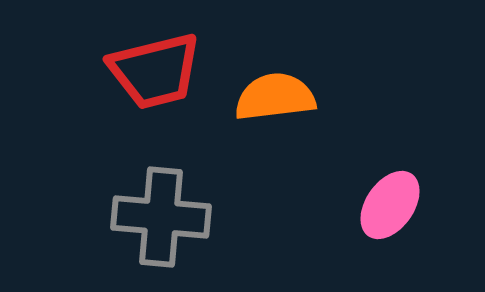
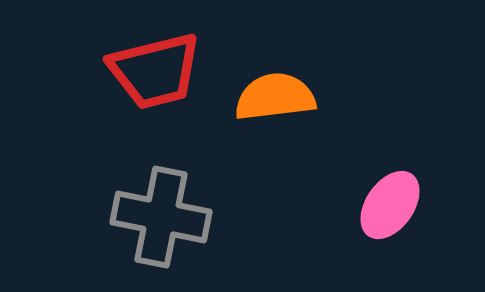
gray cross: rotated 6 degrees clockwise
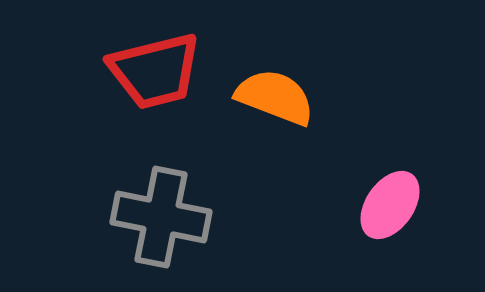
orange semicircle: rotated 28 degrees clockwise
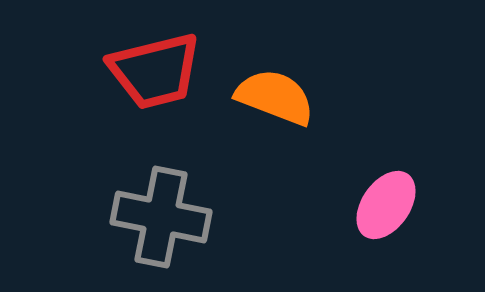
pink ellipse: moved 4 px left
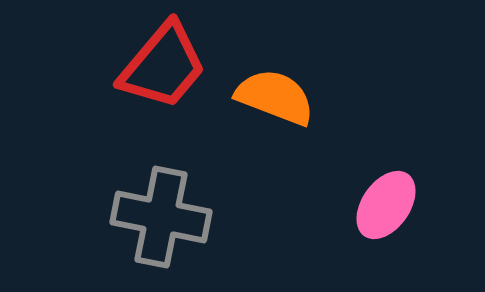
red trapezoid: moved 8 px right, 5 px up; rotated 36 degrees counterclockwise
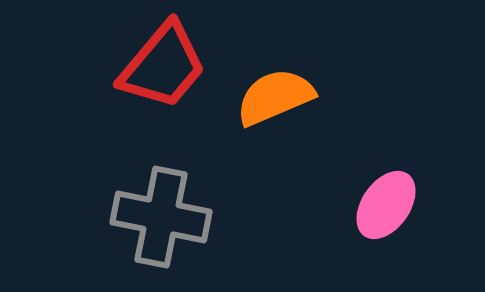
orange semicircle: rotated 44 degrees counterclockwise
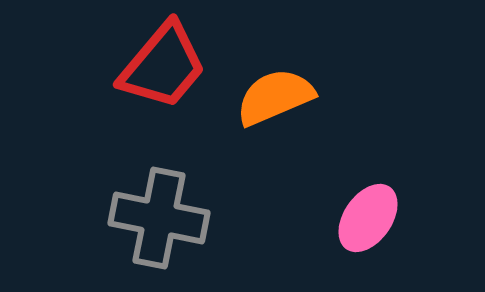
pink ellipse: moved 18 px left, 13 px down
gray cross: moved 2 px left, 1 px down
